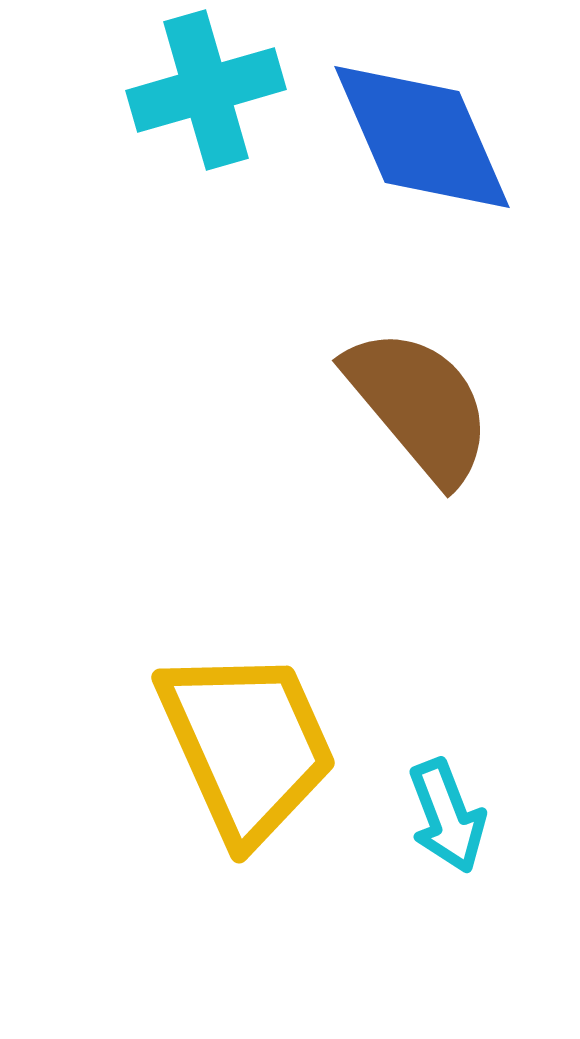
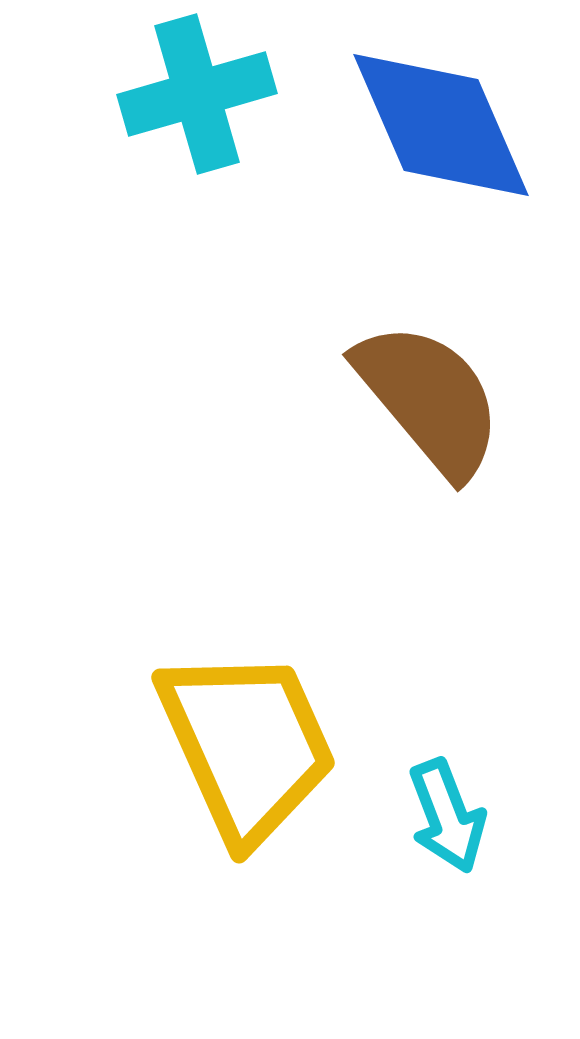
cyan cross: moved 9 px left, 4 px down
blue diamond: moved 19 px right, 12 px up
brown semicircle: moved 10 px right, 6 px up
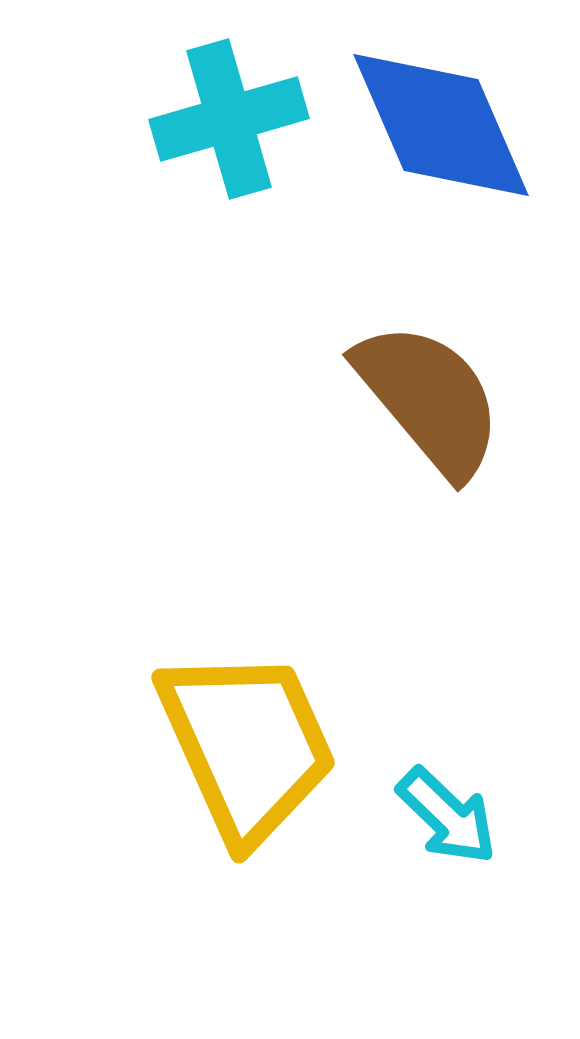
cyan cross: moved 32 px right, 25 px down
cyan arrow: rotated 25 degrees counterclockwise
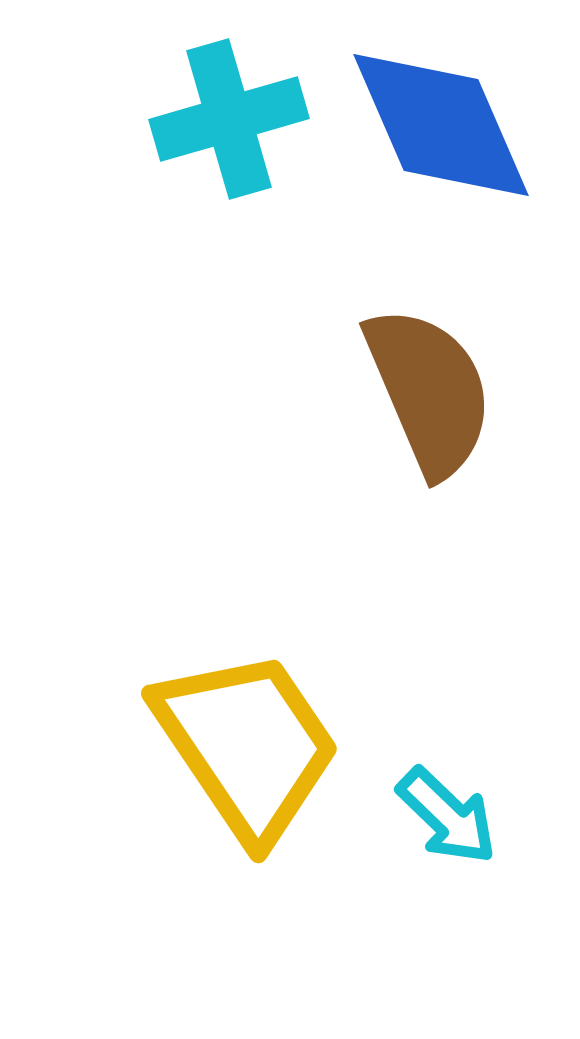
brown semicircle: moved 8 px up; rotated 17 degrees clockwise
yellow trapezoid: rotated 10 degrees counterclockwise
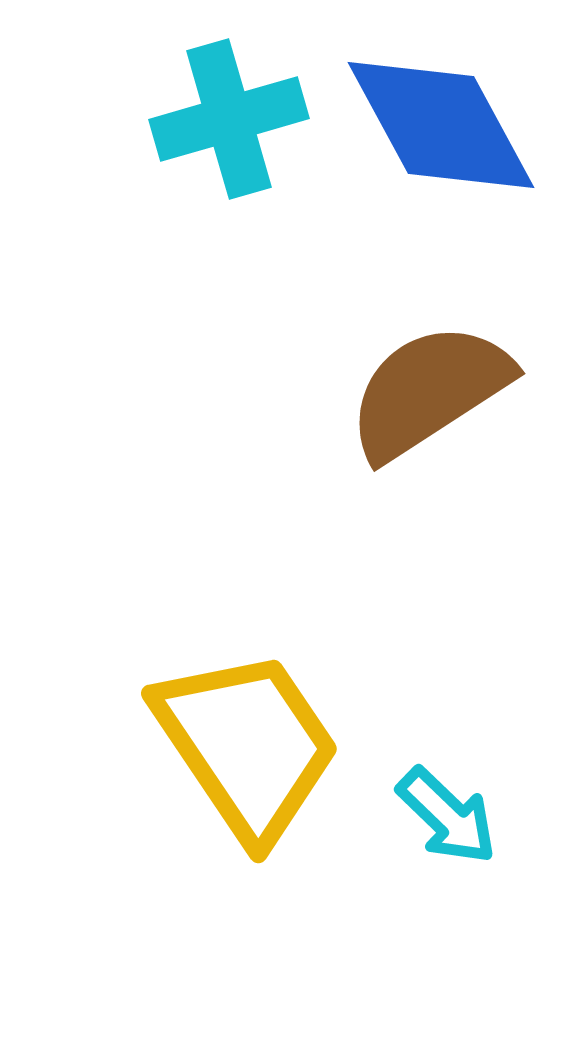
blue diamond: rotated 5 degrees counterclockwise
brown semicircle: rotated 100 degrees counterclockwise
